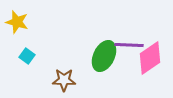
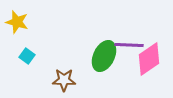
pink diamond: moved 1 px left, 1 px down
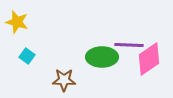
green ellipse: moved 2 px left, 1 px down; rotated 64 degrees clockwise
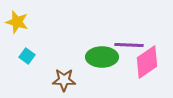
pink diamond: moved 2 px left, 3 px down
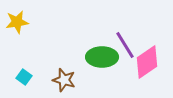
yellow star: rotated 25 degrees counterclockwise
purple line: moved 4 px left; rotated 56 degrees clockwise
cyan square: moved 3 px left, 21 px down
brown star: rotated 15 degrees clockwise
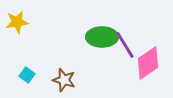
green ellipse: moved 20 px up
pink diamond: moved 1 px right, 1 px down
cyan square: moved 3 px right, 2 px up
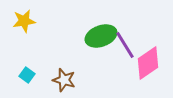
yellow star: moved 7 px right, 1 px up
green ellipse: moved 1 px left, 1 px up; rotated 20 degrees counterclockwise
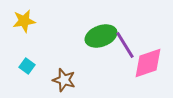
pink diamond: rotated 16 degrees clockwise
cyan square: moved 9 px up
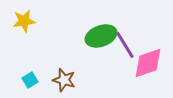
cyan square: moved 3 px right, 14 px down; rotated 21 degrees clockwise
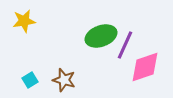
purple line: rotated 56 degrees clockwise
pink diamond: moved 3 px left, 4 px down
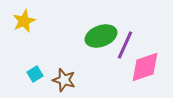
yellow star: rotated 15 degrees counterclockwise
cyan square: moved 5 px right, 6 px up
